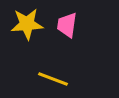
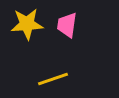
yellow line: rotated 40 degrees counterclockwise
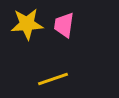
pink trapezoid: moved 3 px left
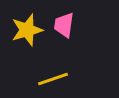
yellow star: moved 6 px down; rotated 12 degrees counterclockwise
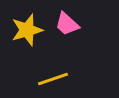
pink trapezoid: moved 3 px right, 1 px up; rotated 56 degrees counterclockwise
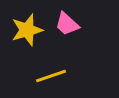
yellow line: moved 2 px left, 3 px up
